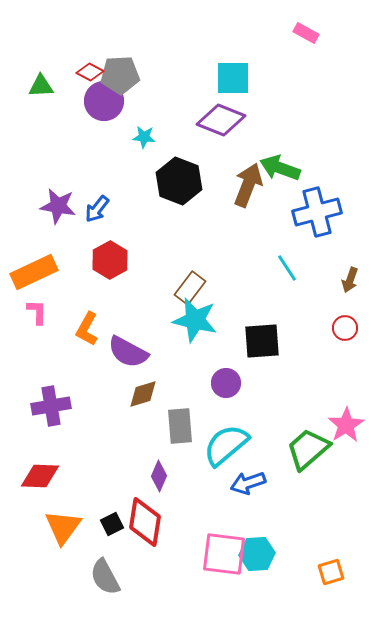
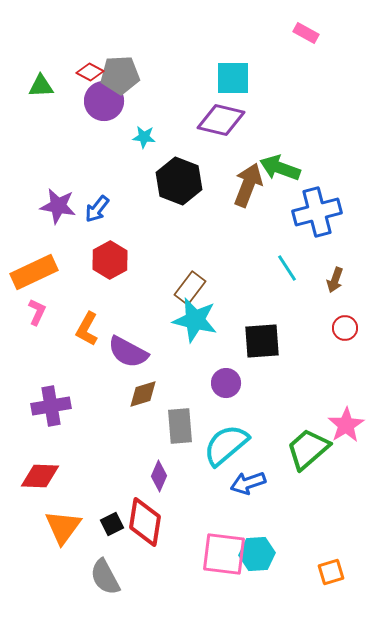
purple diamond at (221, 120): rotated 9 degrees counterclockwise
brown arrow at (350, 280): moved 15 px left
pink L-shape at (37, 312): rotated 24 degrees clockwise
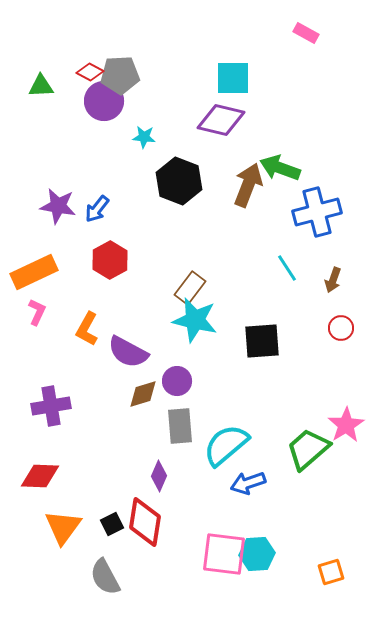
brown arrow at (335, 280): moved 2 px left
red circle at (345, 328): moved 4 px left
purple circle at (226, 383): moved 49 px left, 2 px up
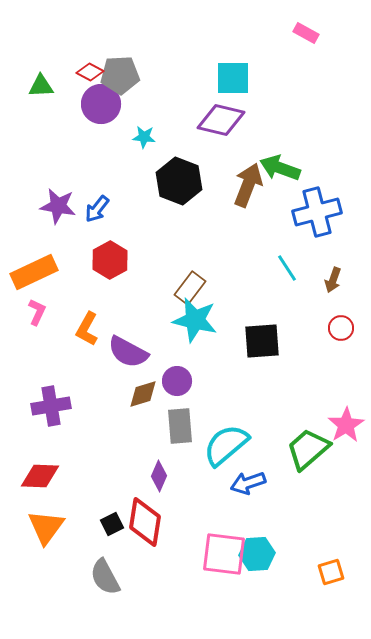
purple circle at (104, 101): moved 3 px left, 3 px down
orange triangle at (63, 527): moved 17 px left
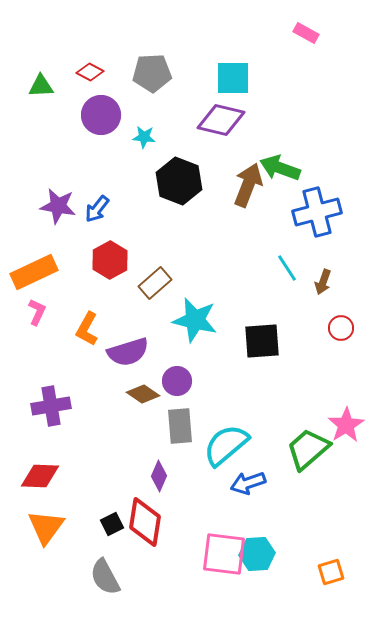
gray pentagon at (120, 75): moved 32 px right, 2 px up
purple circle at (101, 104): moved 11 px down
brown arrow at (333, 280): moved 10 px left, 2 px down
brown rectangle at (190, 288): moved 35 px left, 5 px up; rotated 12 degrees clockwise
purple semicircle at (128, 352): rotated 45 degrees counterclockwise
brown diamond at (143, 394): rotated 52 degrees clockwise
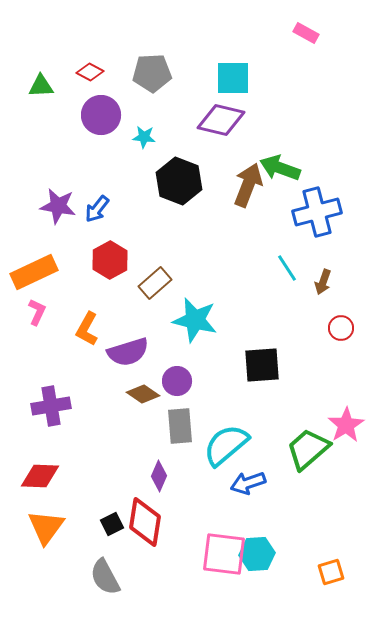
black square at (262, 341): moved 24 px down
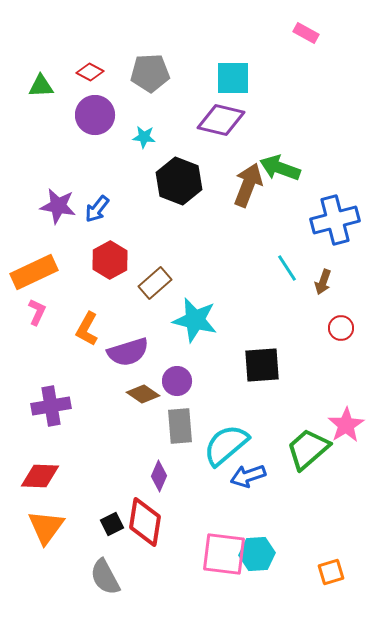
gray pentagon at (152, 73): moved 2 px left
purple circle at (101, 115): moved 6 px left
blue cross at (317, 212): moved 18 px right, 8 px down
blue arrow at (248, 483): moved 7 px up
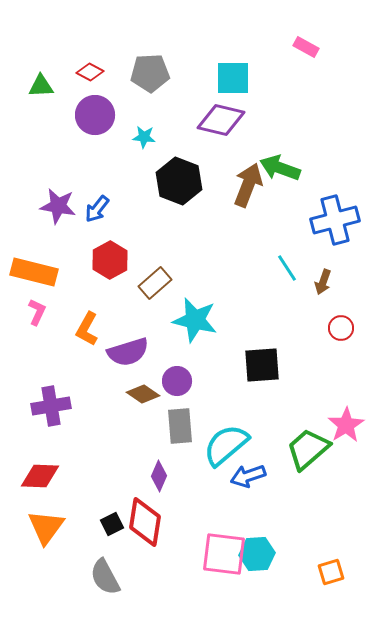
pink rectangle at (306, 33): moved 14 px down
orange rectangle at (34, 272): rotated 39 degrees clockwise
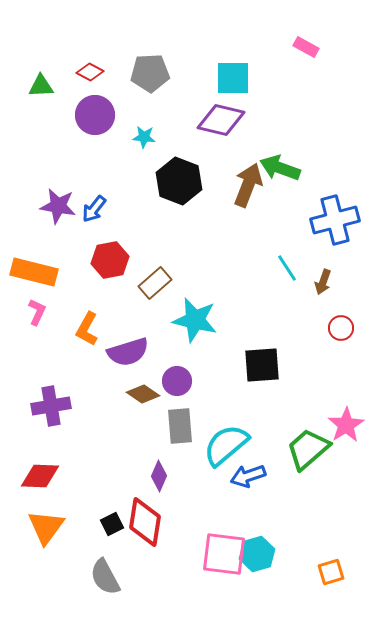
blue arrow at (97, 209): moved 3 px left
red hexagon at (110, 260): rotated 18 degrees clockwise
cyan hexagon at (257, 554): rotated 12 degrees counterclockwise
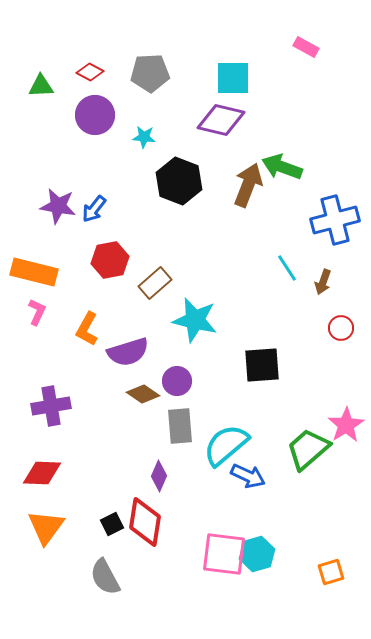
green arrow at (280, 168): moved 2 px right, 1 px up
red diamond at (40, 476): moved 2 px right, 3 px up
blue arrow at (248, 476): rotated 136 degrees counterclockwise
